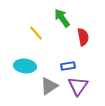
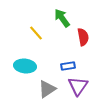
gray triangle: moved 2 px left, 3 px down
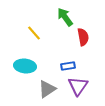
green arrow: moved 3 px right, 1 px up
yellow line: moved 2 px left
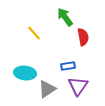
cyan ellipse: moved 7 px down
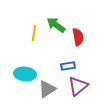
green arrow: moved 9 px left, 8 px down; rotated 18 degrees counterclockwise
yellow line: rotated 49 degrees clockwise
red semicircle: moved 5 px left
cyan ellipse: moved 1 px down
purple triangle: rotated 15 degrees clockwise
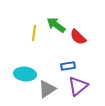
red semicircle: rotated 144 degrees clockwise
